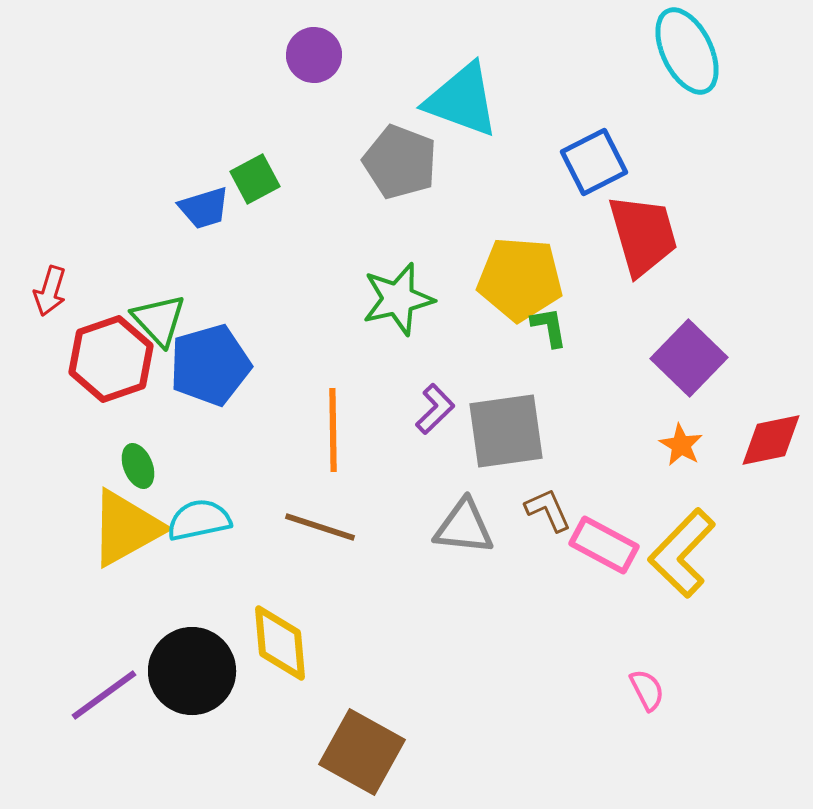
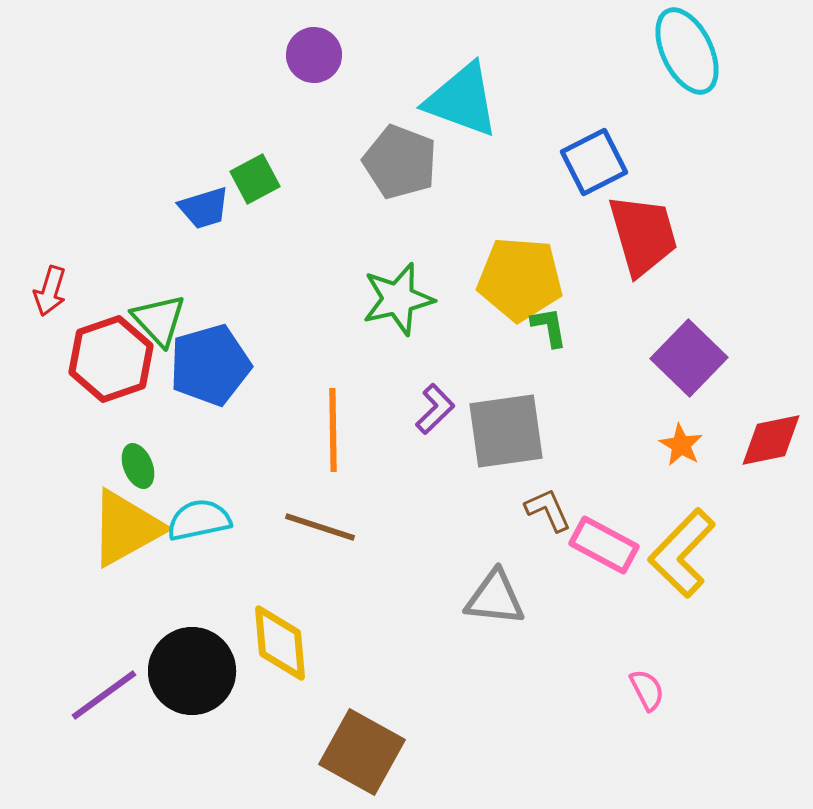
gray triangle: moved 31 px right, 71 px down
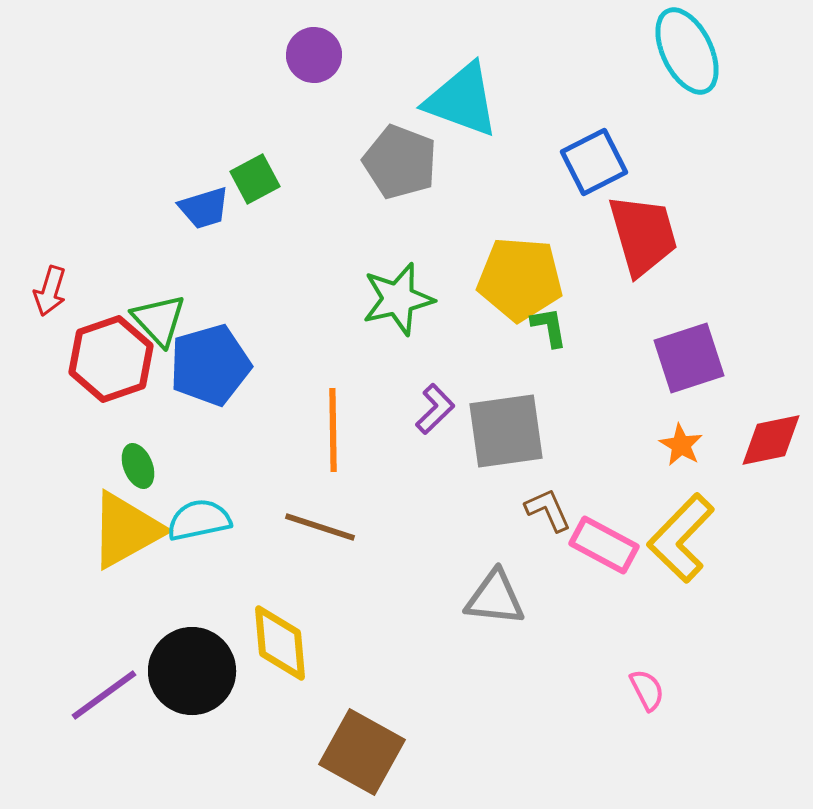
purple square: rotated 28 degrees clockwise
yellow triangle: moved 2 px down
yellow L-shape: moved 1 px left, 15 px up
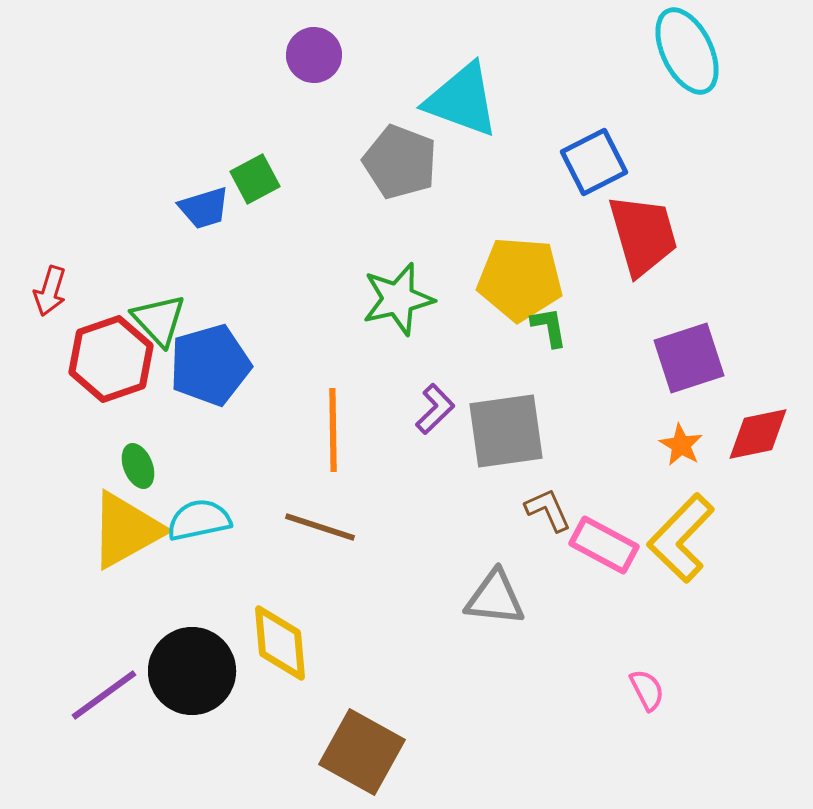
red diamond: moved 13 px left, 6 px up
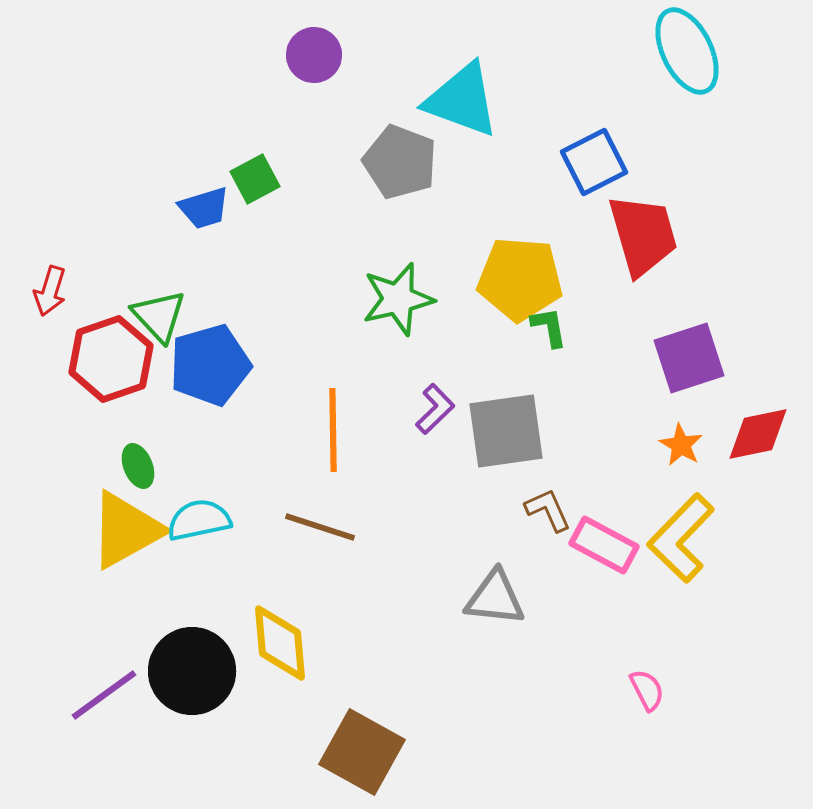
green triangle: moved 4 px up
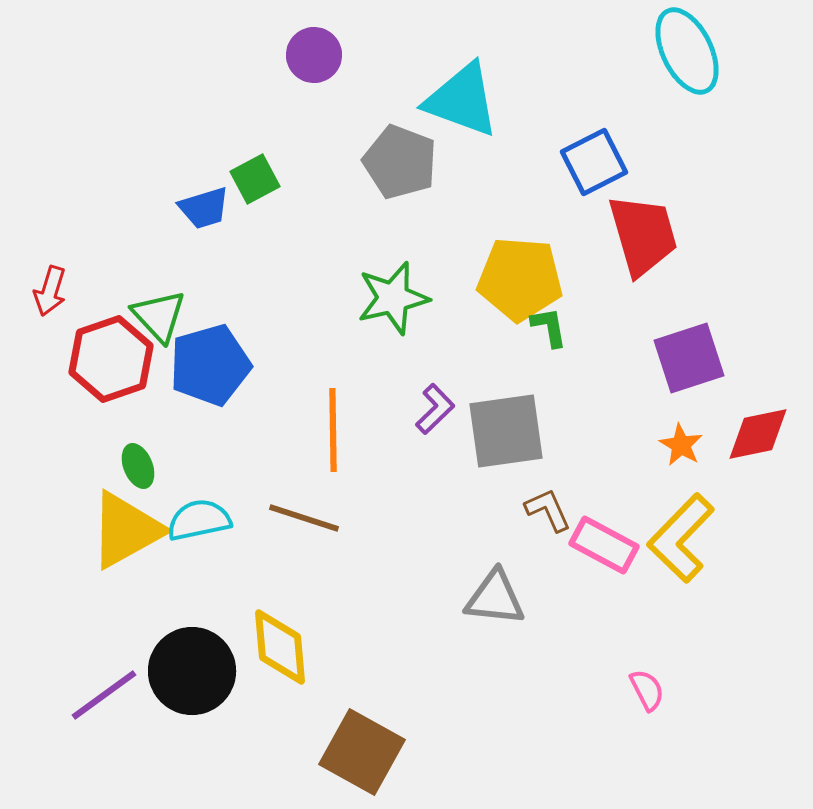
green star: moved 5 px left, 1 px up
brown line: moved 16 px left, 9 px up
yellow diamond: moved 4 px down
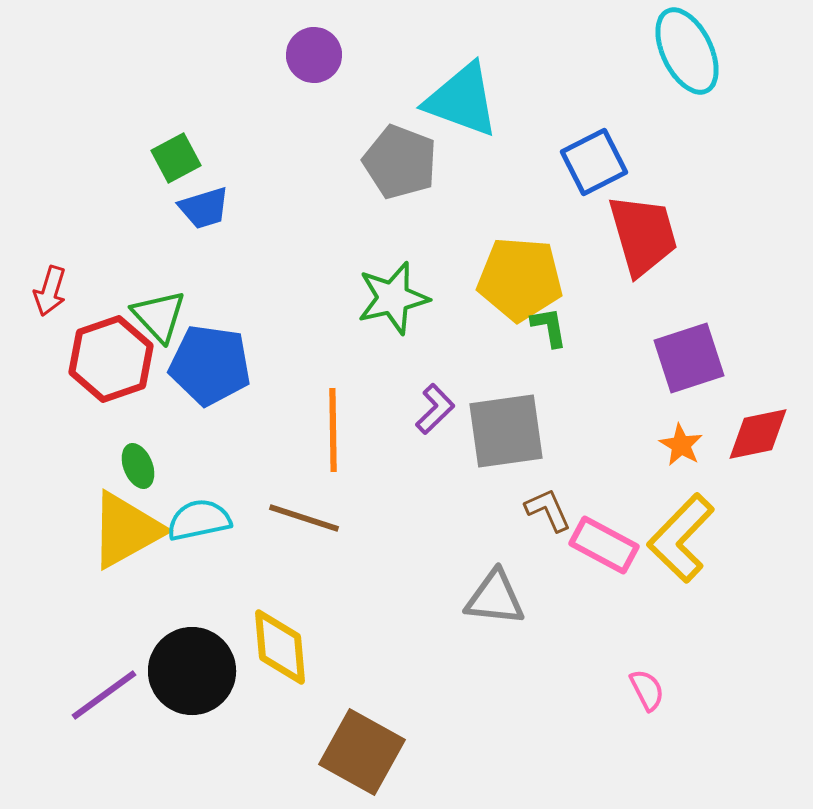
green square: moved 79 px left, 21 px up
blue pentagon: rotated 24 degrees clockwise
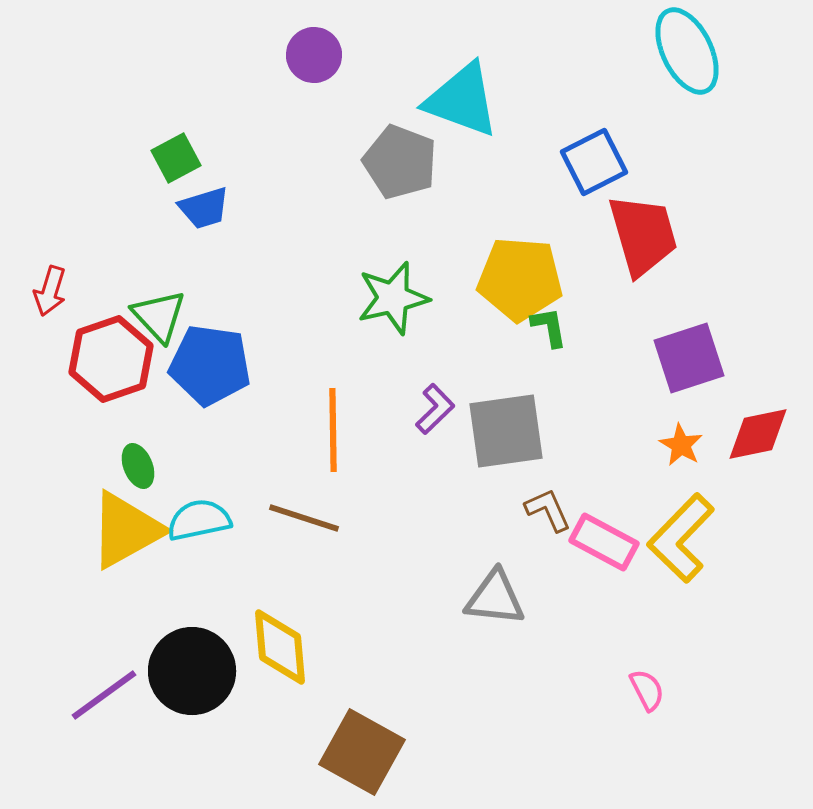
pink rectangle: moved 3 px up
